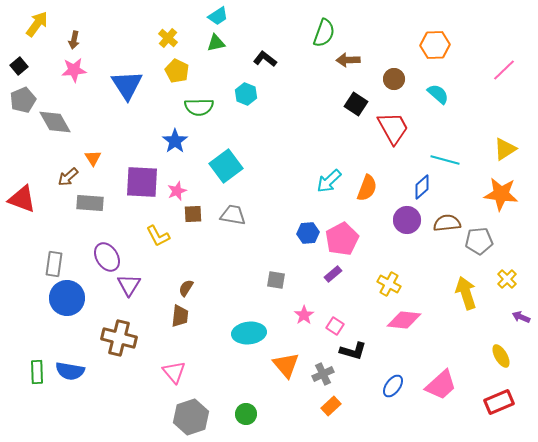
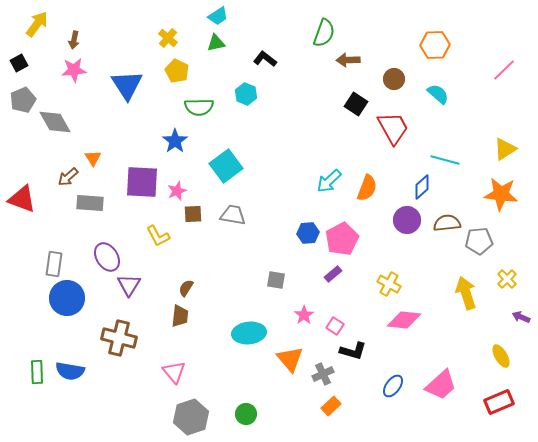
black square at (19, 66): moved 3 px up; rotated 12 degrees clockwise
orange triangle at (286, 365): moved 4 px right, 6 px up
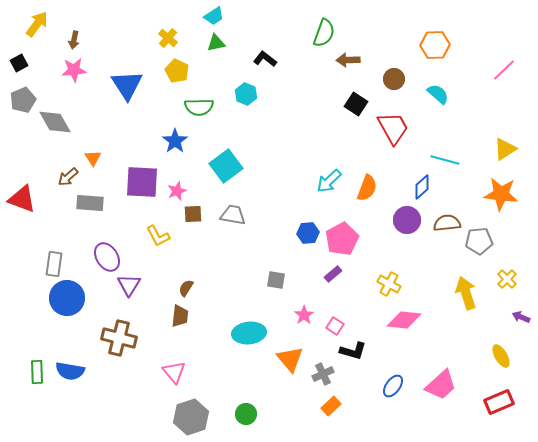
cyan trapezoid at (218, 16): moved 4 px left
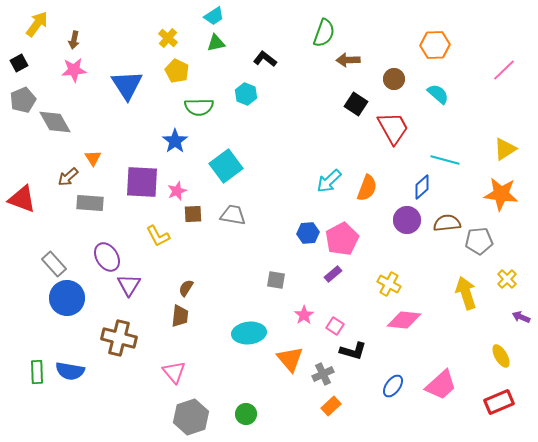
gray rectangle at (54, 264): rotated 50 degrees counterclockwise
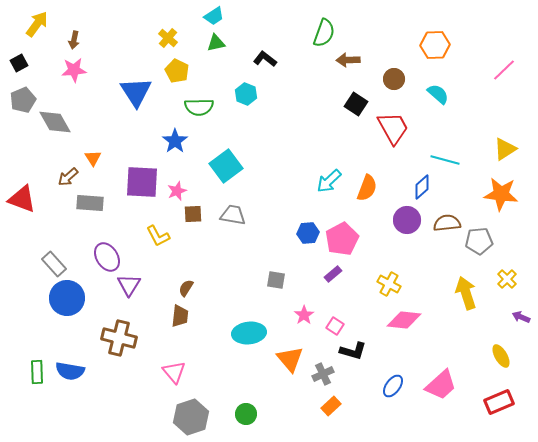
blue triangle at (127, 85): moved 9 px right, 7 px down
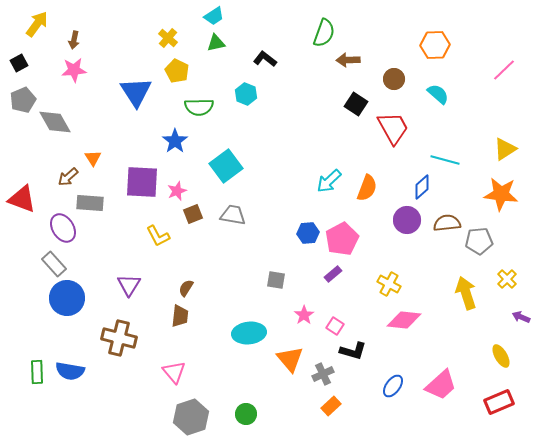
brown square at (193, 214): rotated 18 degrees counterclockwise
purple ellipse at (107, 257): moved 44 px left, 29 px up
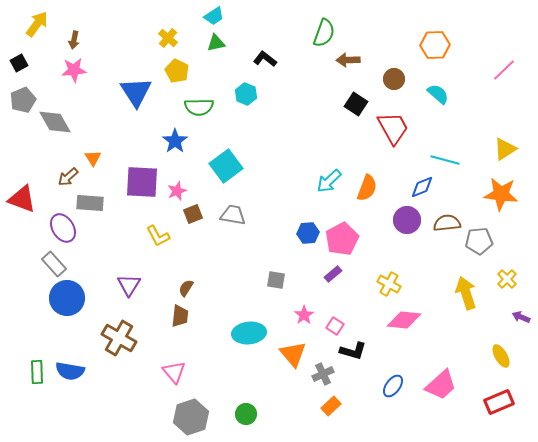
blue diamond at (422, 187): rotated 20 degrees clockwise
brown cross at (119, 338): rotated 16 degrees clockwise
orange triangle at (290, 359): moved 3 px right, 5 px up
